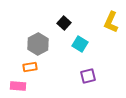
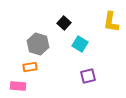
yellow L-shape: rotated 15 degrees counterclockwise
gray hexagon: rotated 15 degrees counterclockwise
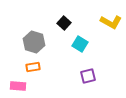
yellow L-shape: rotated 70 degrees counterclockwise
gray hexagon: moved 4 px left, 2 px up
orange rectangle: moved 3 px right
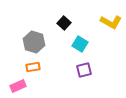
purple square: moved 4 px left, 6 px up
pink rectangle: rotated 28 degrees counterclockwise
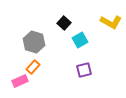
cyan square: moved 4 px up; rotated 28 degrees clockwise
orange rectangle: rotated 40 degrees counterclockwise
pink rectangle: moved 2 px right, 5 px up
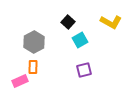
black square: moved 4 px right, 1 px up
gray hexagon: rotated 15 degrees clockwise
orange rectangle: rotated 40 degrees counterclockwise
